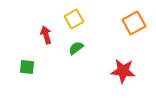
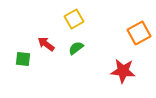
orange square: moved 5 px right, 10 px down
red arrow: moved 9 px down; rotated 36 degrees counterclockwise
green square: moved 4 px left, 8 px up
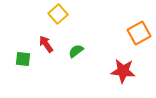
yellow square: moved 16 px left, 5 px up; rotated 12 degrees counterclockwise
red arrow: rotated 18 degrees clockwise
green semicircle: moved 3 px down
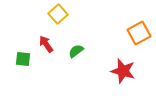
red star: rotated 10 degrees clockwise
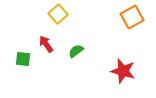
orange square: moved 7 px left, 16 px up
